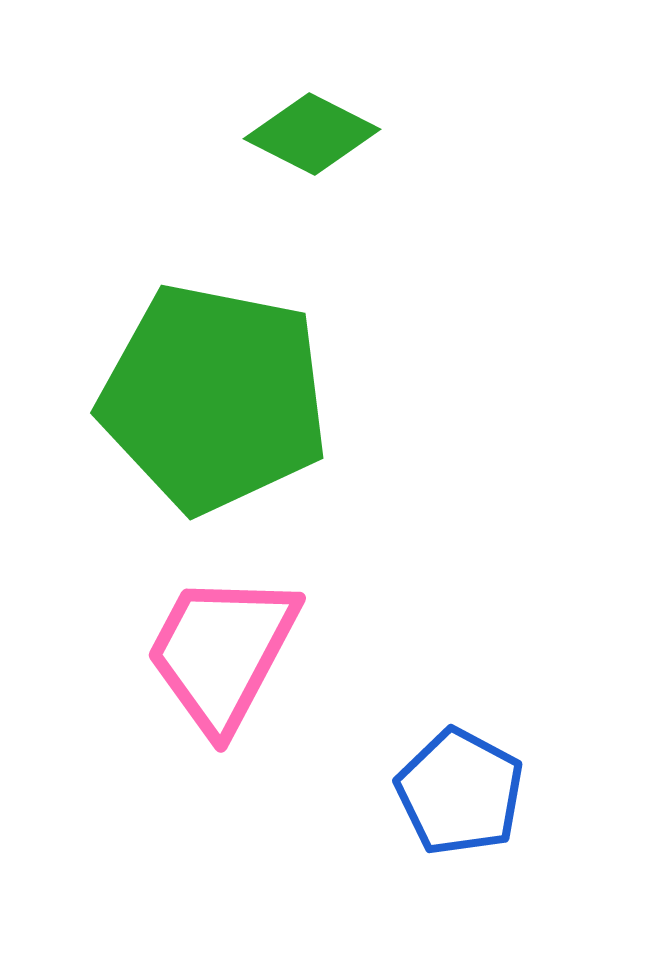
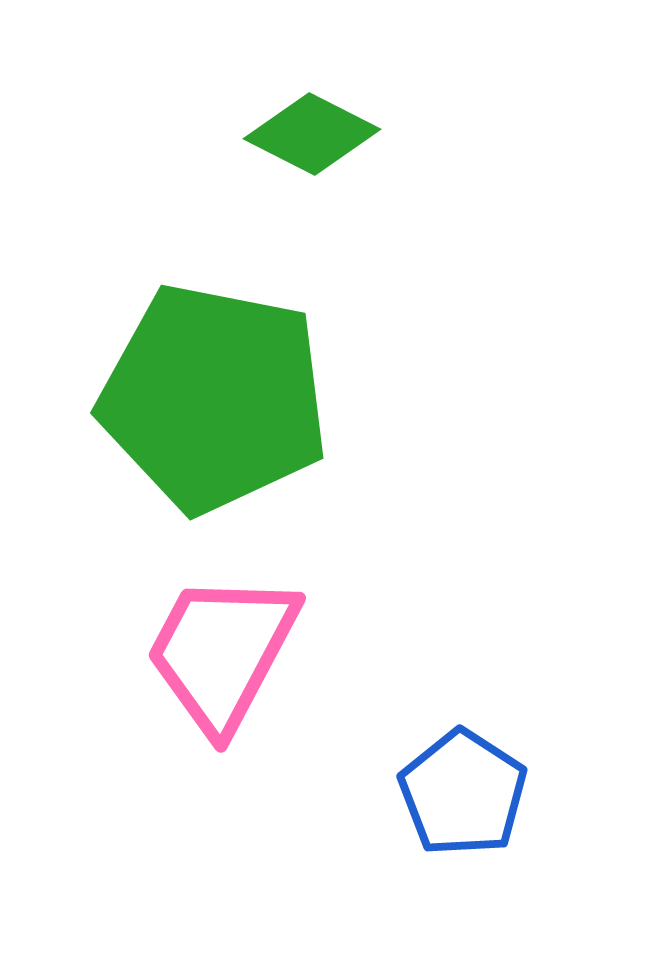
blue pentagon: moved 3 px right, 1 px down; rotated 5 degrees clockwise
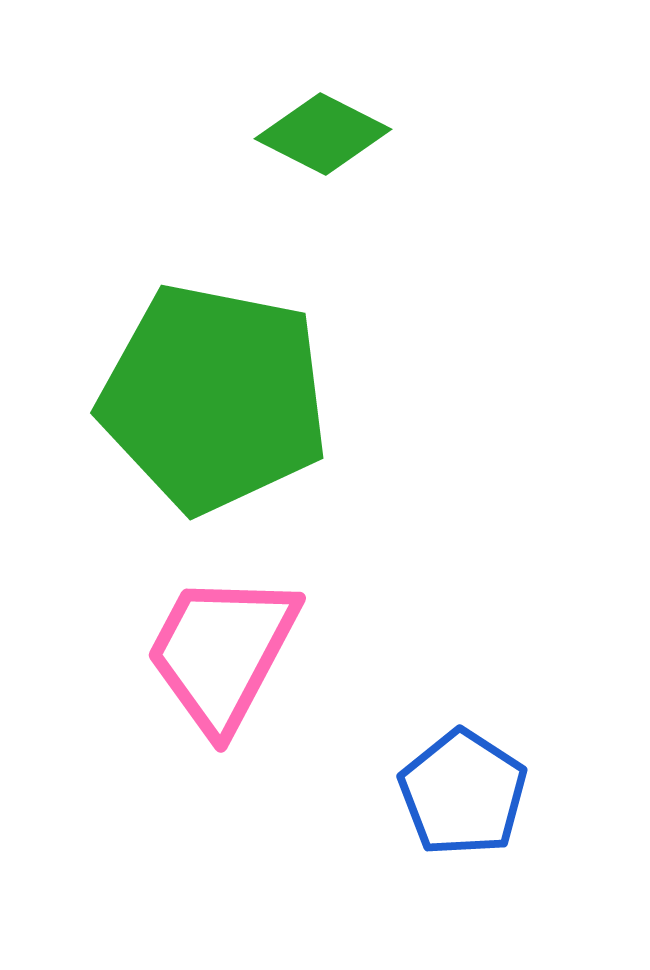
green diamond: moved 11 px right
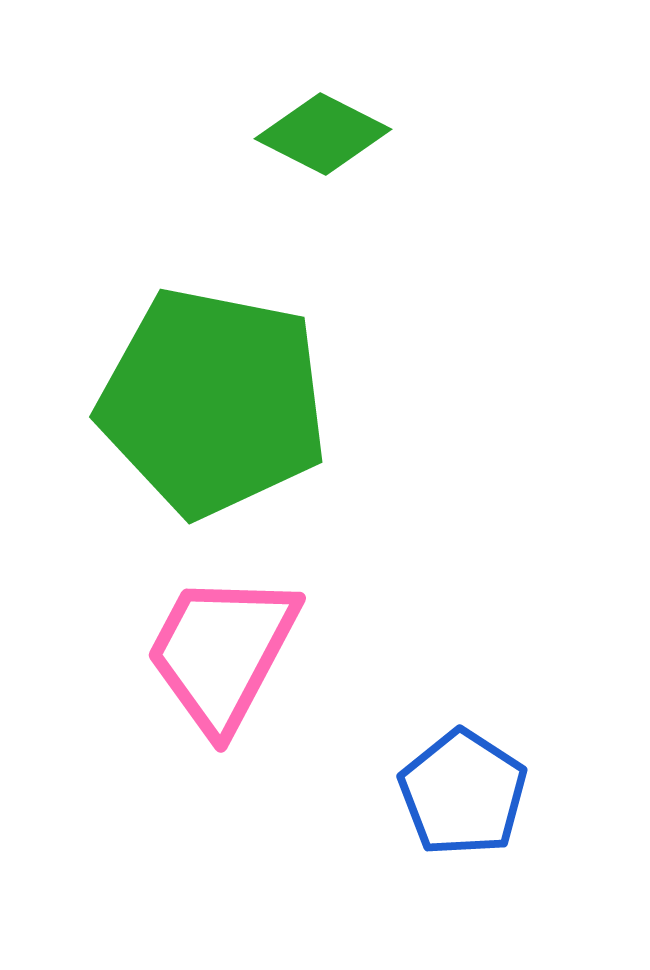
green pentagon: moved 1 px left, 4 px down
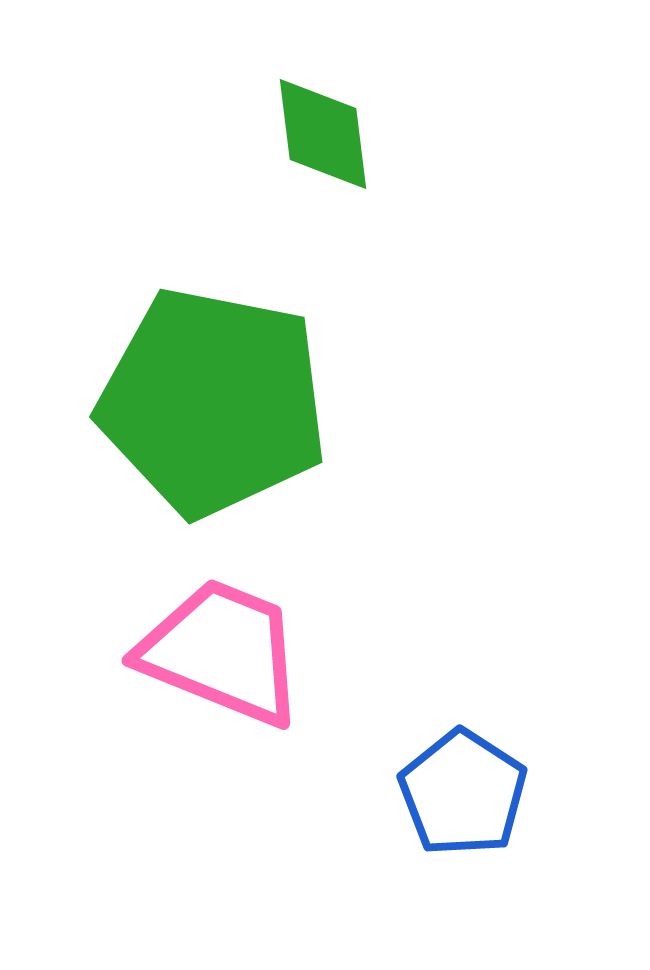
green diamond: rotated 56 degrees clockwise
pink trapezoid: rotated 84 degrees clockwise
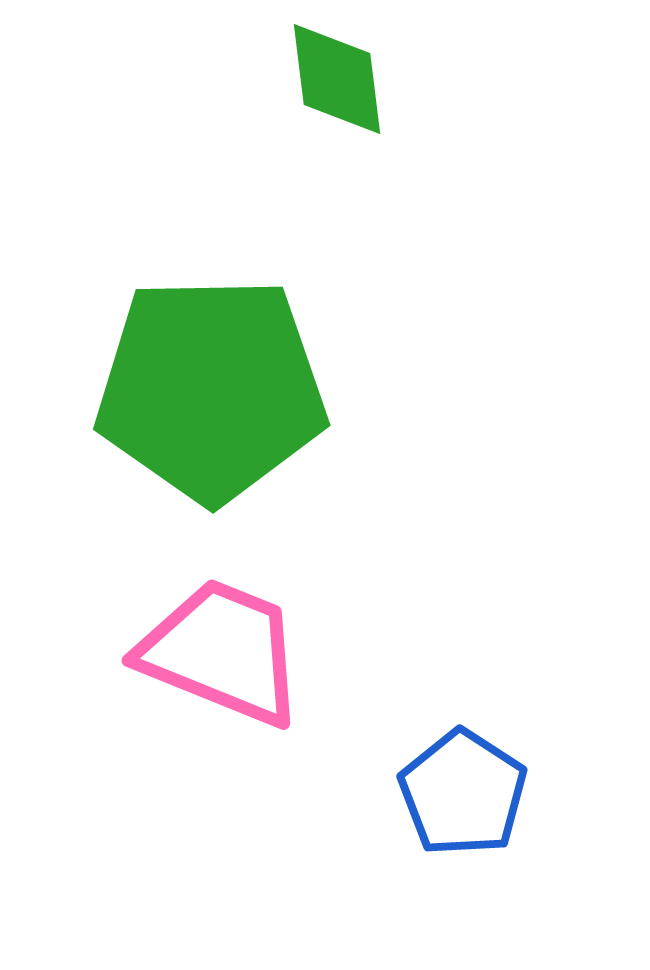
green diamond: moved 14 px right, 55 px up
green pentagon: moved 2 px left, 13 px up; rotated 12 degrees counterclockwise
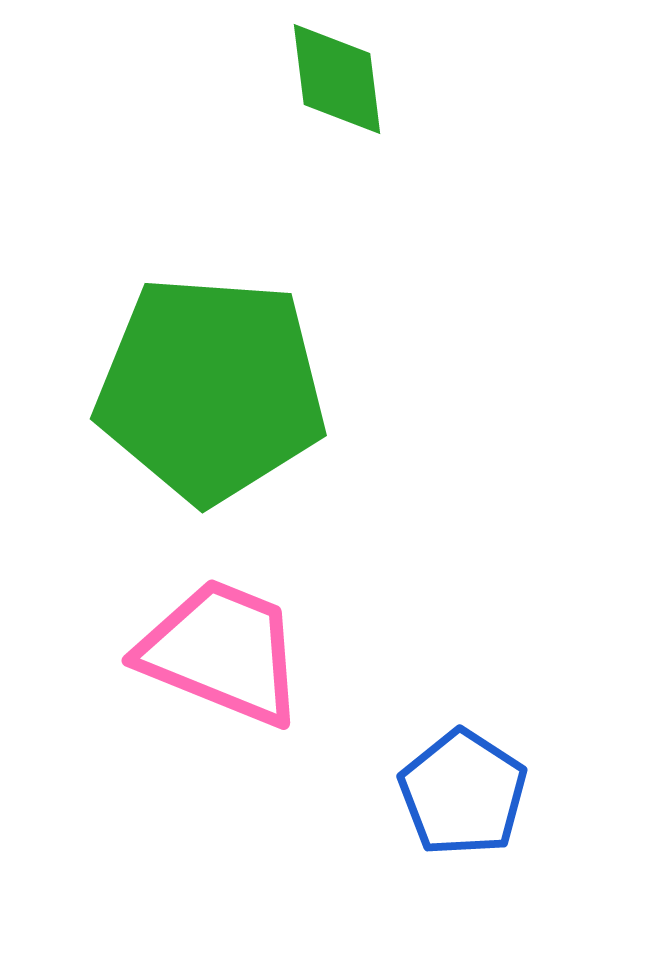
green pentagon: rotated 5 degrees clockwise
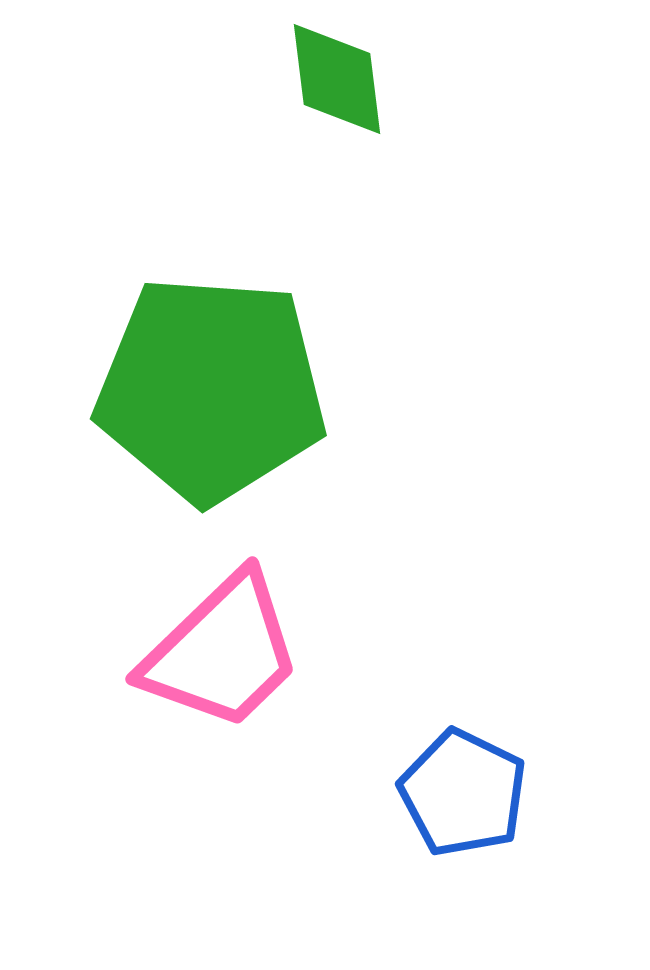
pink trapezoid: rotated 114 degrees clockwise
blue pentagon: rotated 7 degrees counterclockwise
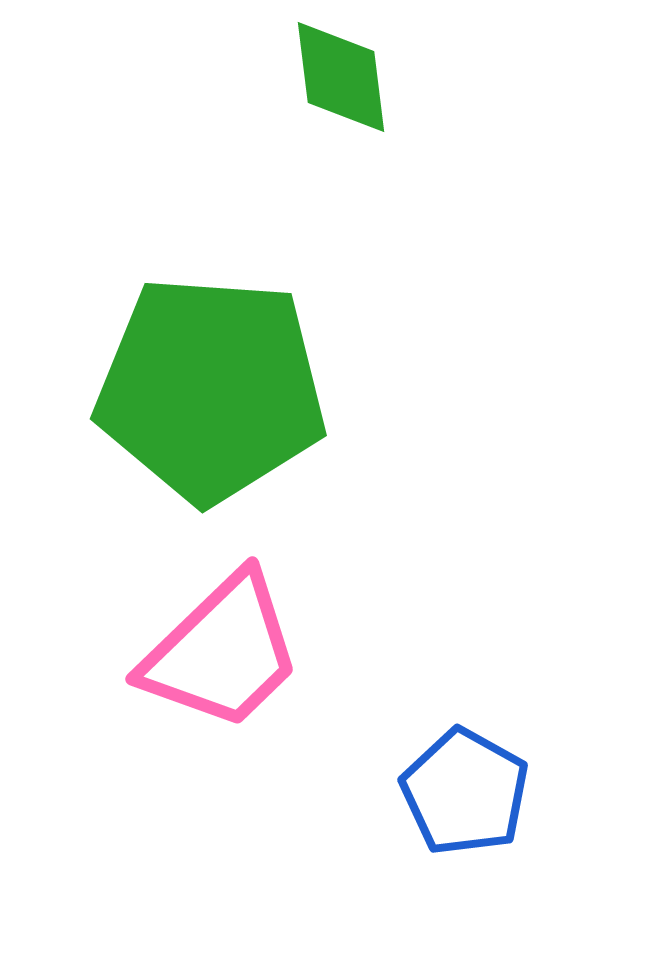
green diamond: moved 4 px right, 2 px up
blue pentagon: moved 2 px right, 1 px up; rotated 3 degrees clockwise
